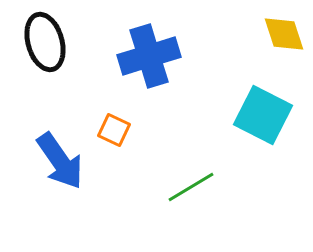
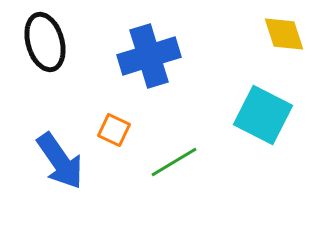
green line: moved 17 px left, 25 px up
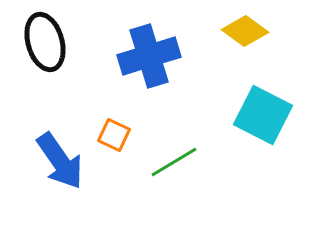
yellow diamond: moved 39 px left, 3 px up; rotated 36 degrees counterclockwise
orange square: moved 5 px down
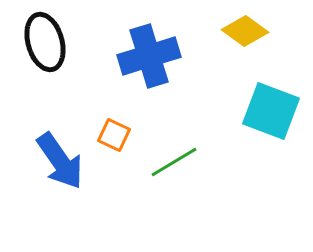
cyan square: moved 8 px right, 4 px up; rotated 6 degrees counterclockwise
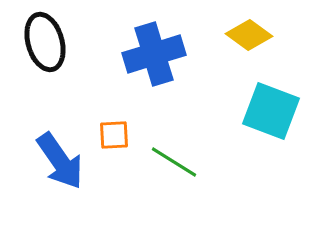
yellow diamond: moved 4 px right, 4 px down
blue cross: moved 5 px right, 2 px up
orange square: rotated 28 degrees counterclockwise
green line: rotated 63 degrees clockwise
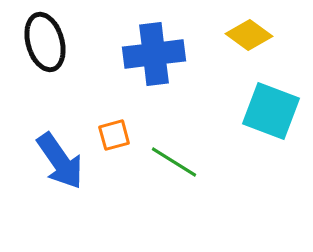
blue cross: rotated 10 degrees clockwise
orange square: rotated 12 degrees counterclockwise
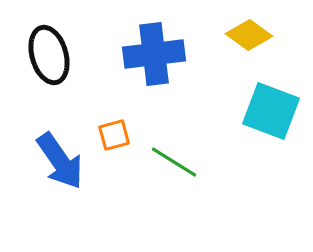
black ellipse: moved 4 px right, 13 px down
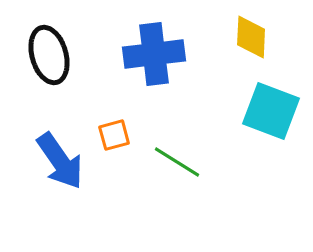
yellow diamond: moved 2 px right, 2 px down; rotated 57 degrees clockwise
green line: moved 3 px right
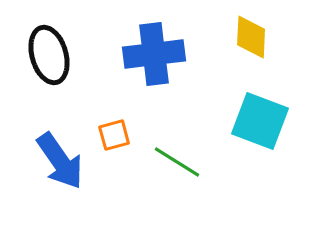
cyan square: moved 11 px left, 10 px down
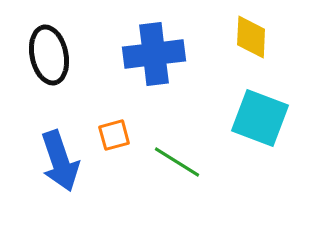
black ellipse: rotated 4 degrees clockwise
cyan square: moved 3 px up
blue arrow: rotated 16 degrees clockwise
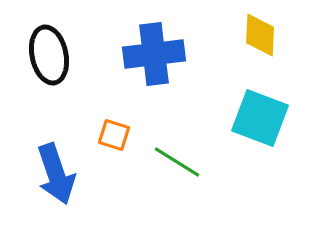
yellow diamond: moved 9 px right, 2 px up
orange square: rotated 32 degrees clockwise
blue arrow: moved 4 px left, 13 px down
